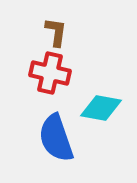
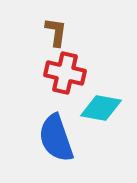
red cross: moved 15 px right
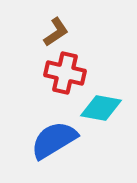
brown L-shape: rotated 48 degrees clockwise
blue semicircle: moved 2 px left, 2 px down; rotated 78 degrees clockwise
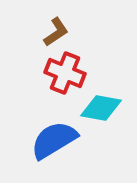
red cross: rotated 9 degrees clockwise
